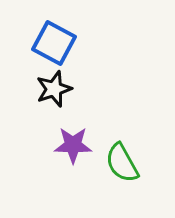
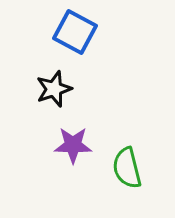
blue square: moved 21 px right, 11 px up
green semicircle: moved 5 px right, 5 px down; rotated 15 degrees clockwise
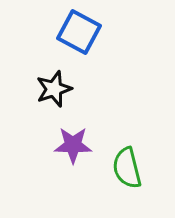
blue square: moved 4 px right
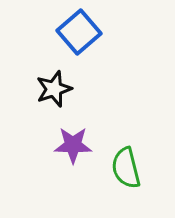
blue square: rotated 21 degrees clockwise
green semicircle: moved 1 px left
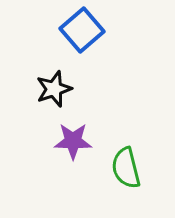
blue square: moved 3 px right, 2 px up
purple star: moved 4 px up
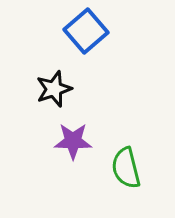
blue square: moved 4 px right, 1 px down
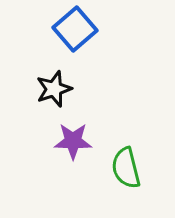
blue square: moved 11 px left, 2 px up
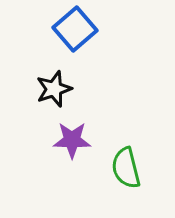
purple star: moved 1 px left, 1 px up
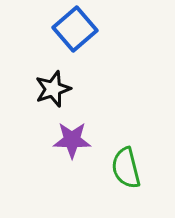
black star: moved 1 px left
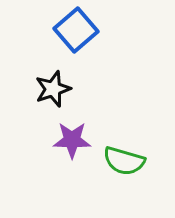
blue square: moved 1 px right, 1 px down
green semicircle: moved 2 px left, 7 px up; rotated 60 degrees counterclockwise
